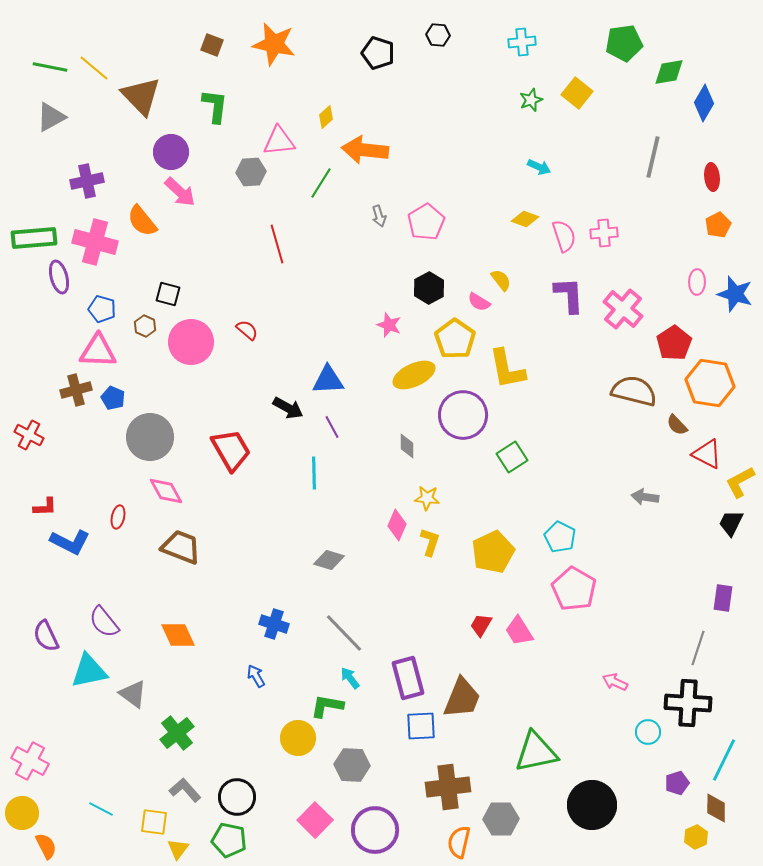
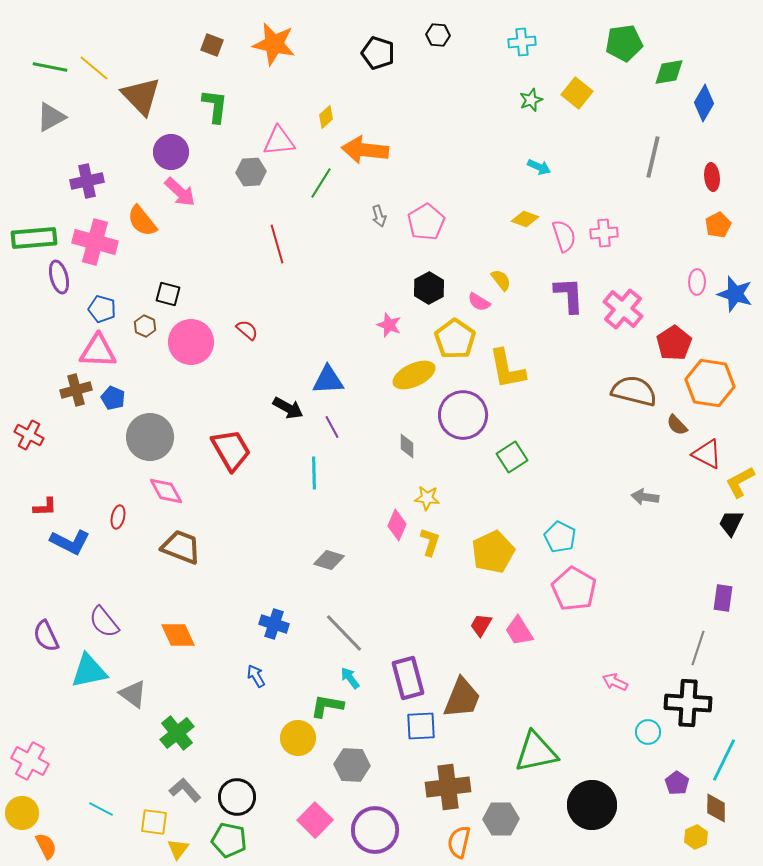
purple pentagon at (677, 783): rotated 20 degrees counterclockwise
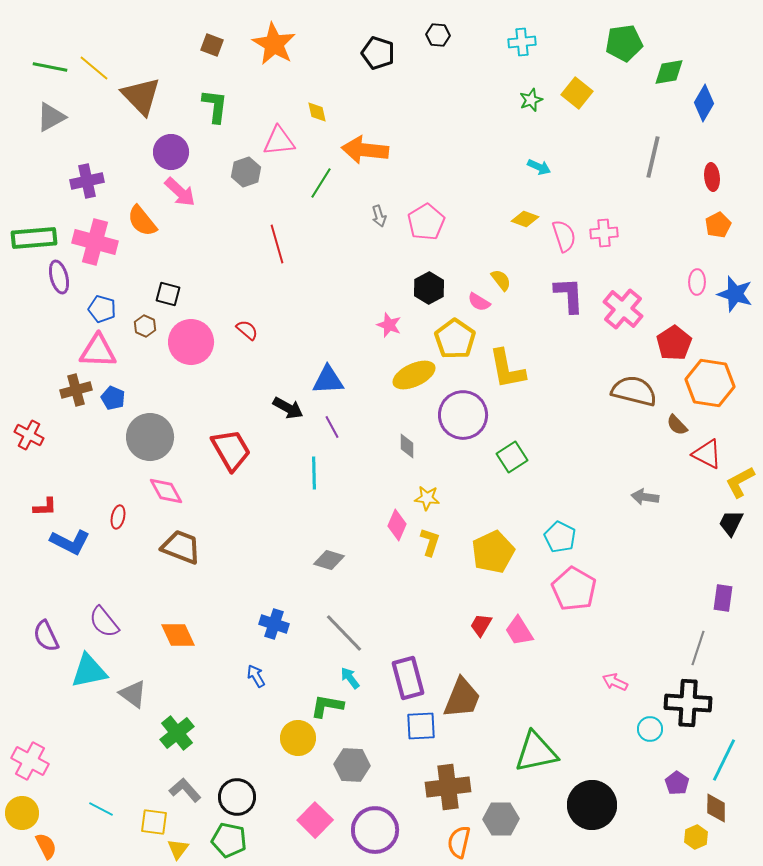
orange star at (274, 44): rotated 18 degrees clockwise
yellow diamond at (326, 117): moved 9 px left, 5 px up; rotated 60 degrees counterclockwise
gray hexagon at (251, 172): moved 5 px left; rotated 16 degrees counterclockwise
cyan circle at (648, 732): moved 2 px right, 3 px up
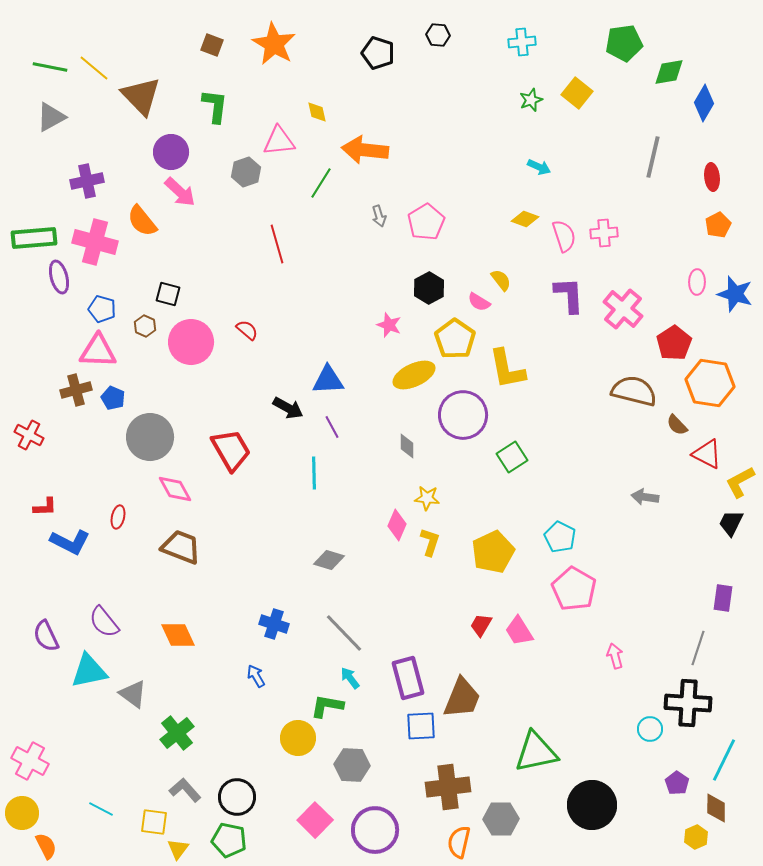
pink diamond at (166, 491): moved 9 px right, 2 px up
pink arrow at (615, 682): moved 26 px up; rotated 50 degrees clockwise
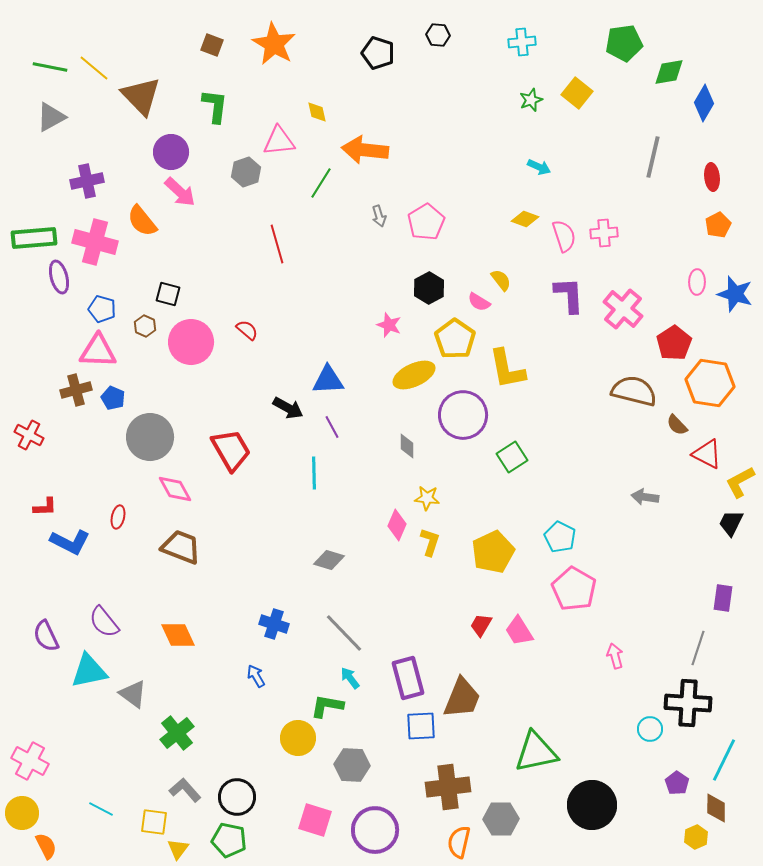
pink square at (315, 820): rotated 28 degrees counterclockwise
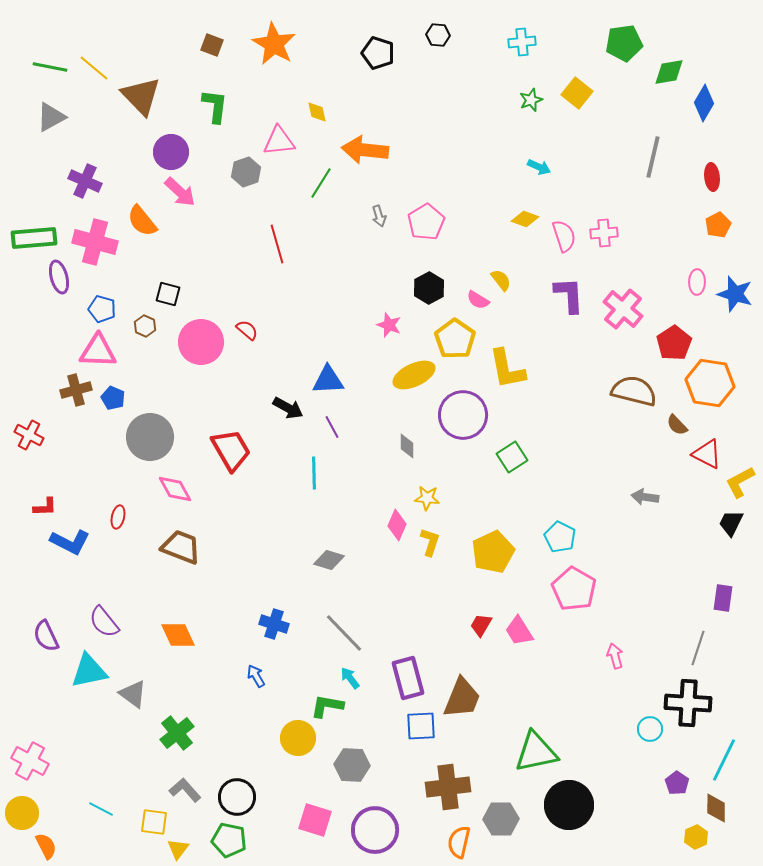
purple cross at (87, 181): moved 2 px left; rotated 36 degrees clockwise
pink semicircle at (479, 302): moved 1 px left, 2 px up
pink circle at (191, 342): moved 10 px right
black circle at (592, 805): moved 23 px left
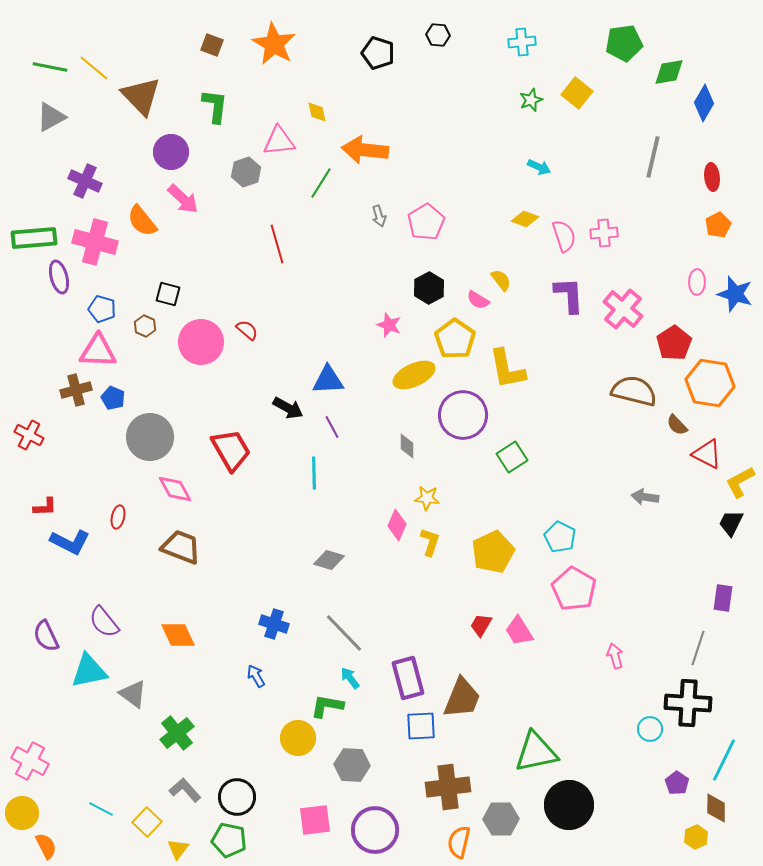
pink arrow at (180, 192): moved 3 px right, 7 px down
pink square at (315, 820): rotated 24 degrees counterclockwise
yellow square at (154, 822): moved 7 px left; rotated 36 degrees clockwise
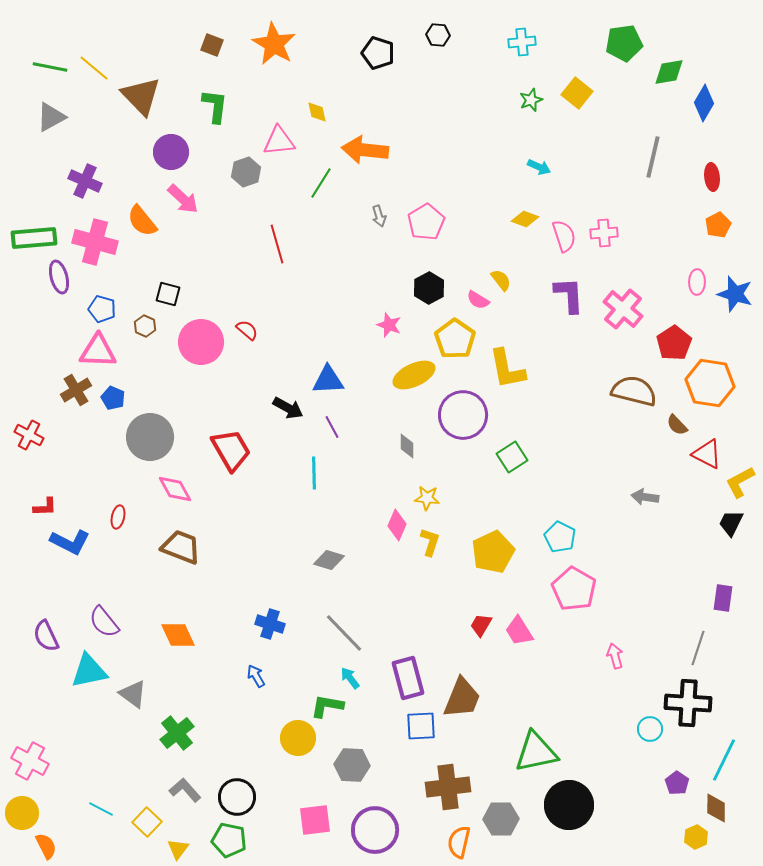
brown cross at (76, 390): rotated 16 degrees counterclockwise
blue cross at (274, 624): moved 4 px left
